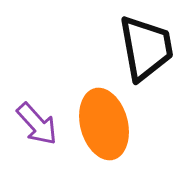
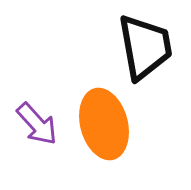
black trapezoid: moved 1 px left, 1 px up
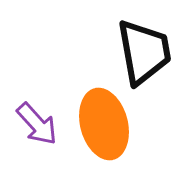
black trapezoid: moved 1 px left, 5 px down
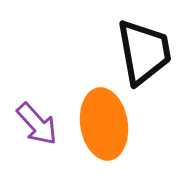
orange ellipse: rotated 6 degrees clockwise
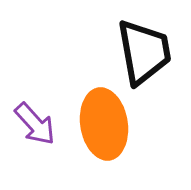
purple arrow: moved 2 px left
